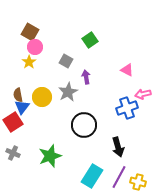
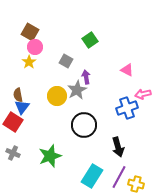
gray star: moved 9 px right, 2 px up
yellow circle: moved 15 px right, 1 px up
red square: rotated 24 degrees counterclockwise
yellow cross: moved 2 px left, 2 px down
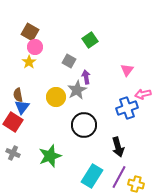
gray square: moved 3 px right
pink triangle: rotated 40 degrees clockwise
yellow circle: moved 1 px left, 1 px down
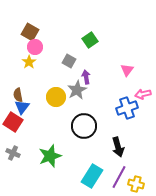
black circle: moved 1 px down
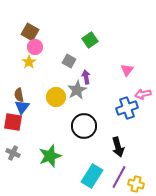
brown semicircle: moved 1 px right
red square: rotated 24 degrees counterclockwise
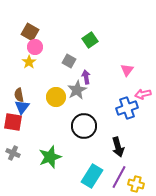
green star: moved 1 px down
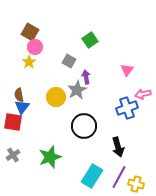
gray cross: moved 2 px down; rotated 32 degrees clockwise
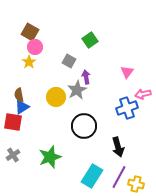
pink triangle: moved 2 px down
blue triangle: rotated 21 degrees clockwise
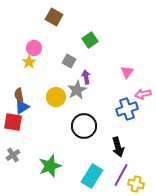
brown square: moved 24 px right, 15 px up
pink circle: moved 1 px left, 1 px down
blue cross: moved 1 px down
green star: moved 9 px down
purple line: moved 2 px right, 2 px up
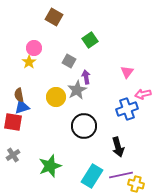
blue triangle: rotated 14 degrees clockwise
purple line: rotated 50 degrees clockwise
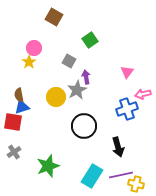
gray cross: moved 1 px right, 3 px up
green star: moved 2 px left
